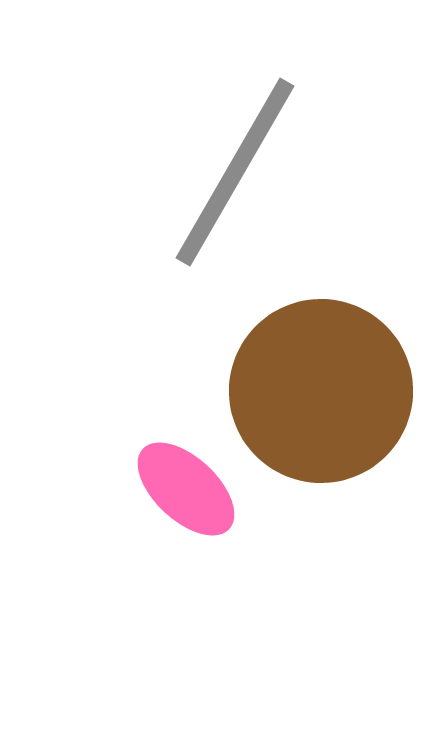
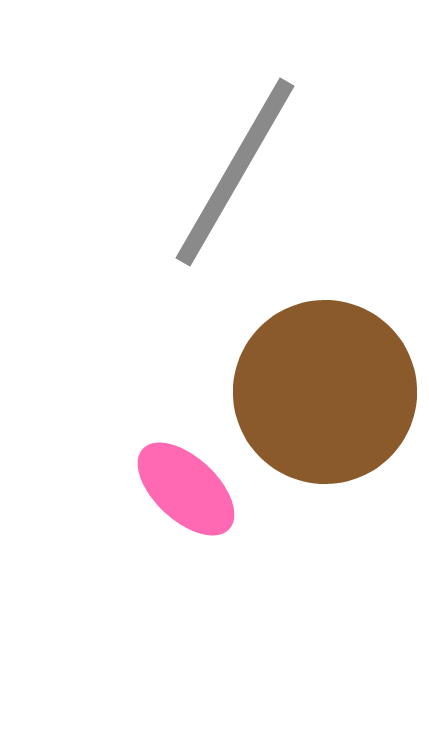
brown circle: moved 4 px right, 1 px down
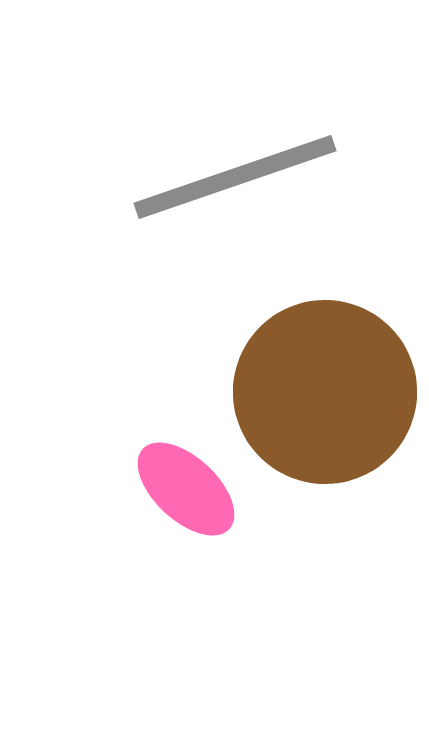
gray line: moved 5 px down; rotated 41 degrees clockwise
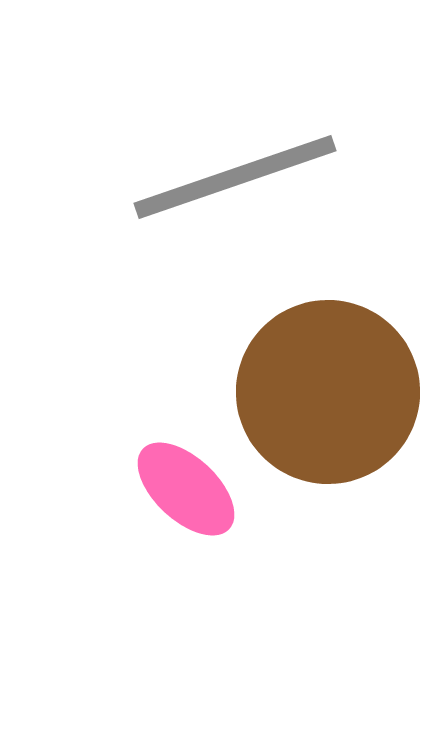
brown circle: moved 3 px right
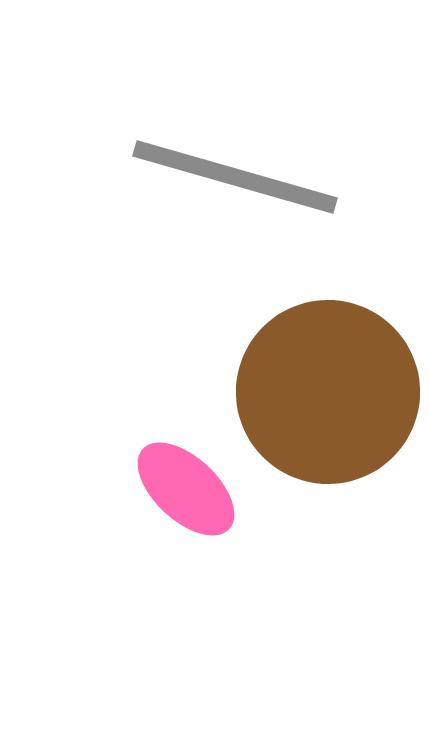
gray line: rotated 35 degrees clockwise
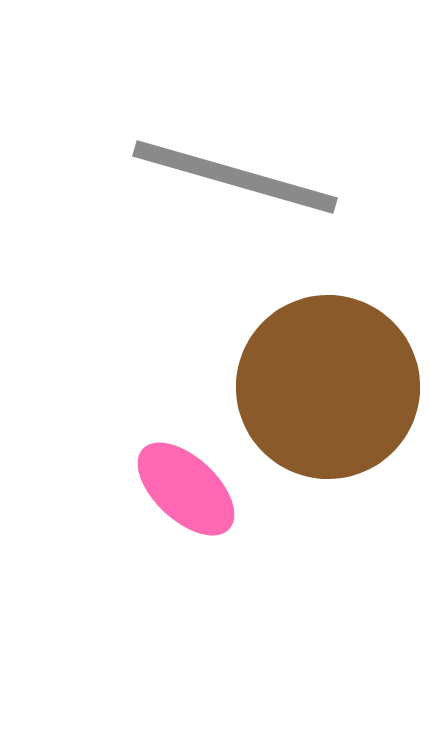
brown circle: moved 5 px up
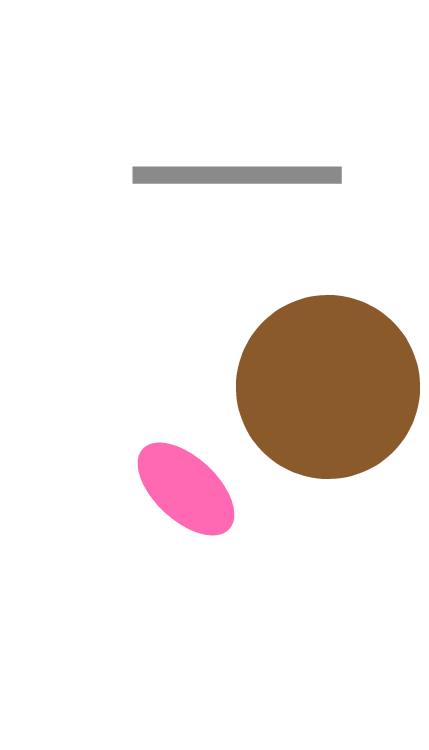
gray line: moved 2 px right, 2 px up; rotated 16 degrees counterclockwise
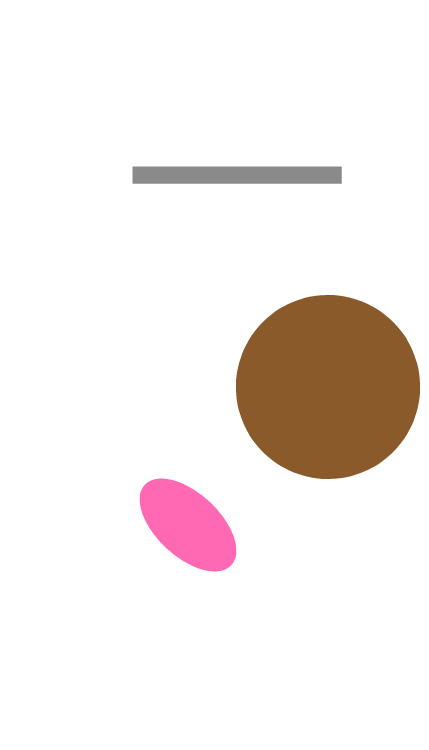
pink ellipse: moved 2 px right, 36 px down
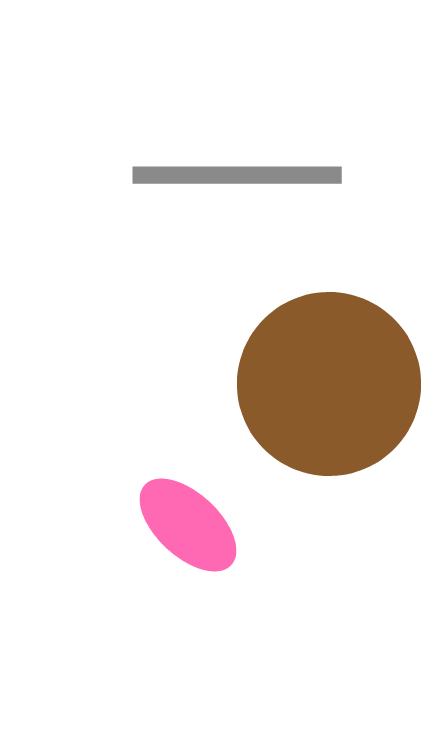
brown circle: moved 1 px right, 3 px up
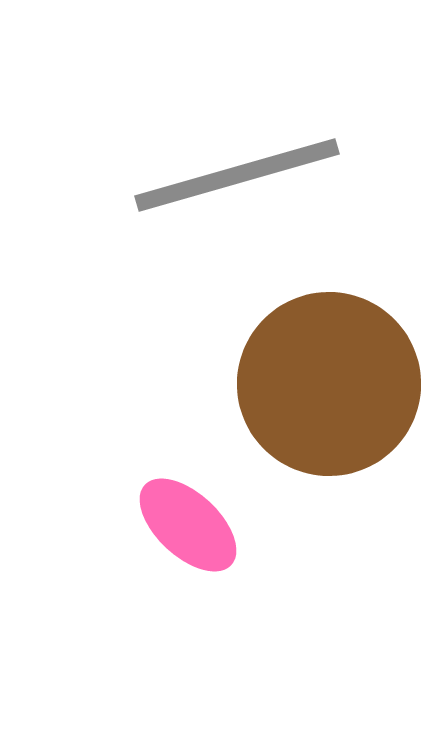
gray line: rotated 16 degrees counterclockwise
